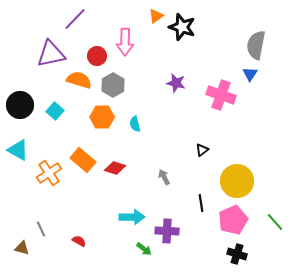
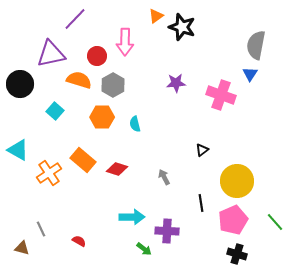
purple star: rotated 18 degrees counterclockwise
black circle: moved 21 px up
red diamond: moved 2 px right, 1 px down
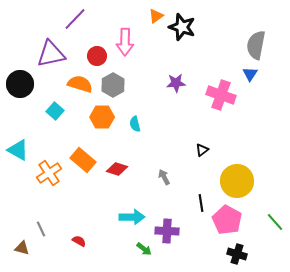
orange semicircle: moved 1 px right, 4 px down
pink pentagon: moved 6 px left; rotated 20 degrees counterclockwise
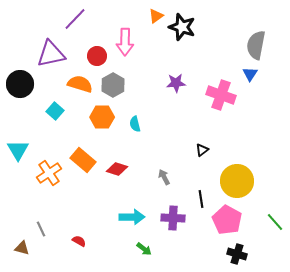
cyan triangle: rotated 30 degrees clockwise
black line: moved 4 px up
purple cross: moved 6 px right, 13 px up
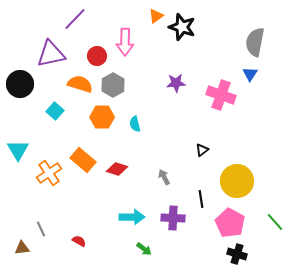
gray semicircle: moved 1 px left, 3 px up
pink pentagon: moved 3 px right, 3 px down
brown triangle: rotated 21 degrees counterclockwise
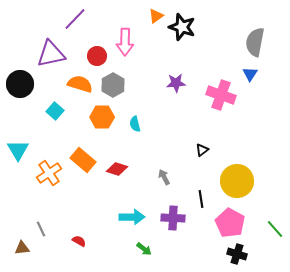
green line: moved 7 px down
